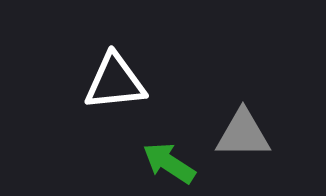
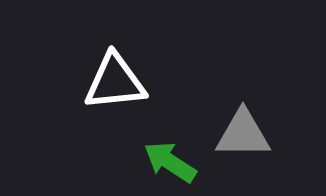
green arrow: moved 1 px right, 1 px up
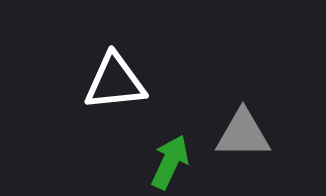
green arrow: rotated 82 degrees clockwise
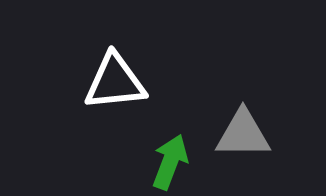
green arrow: rotated 4 degrees counterclockwise
